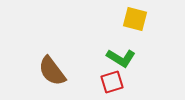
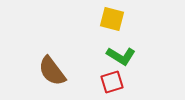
yellow square: moved 23 px left
green L-shape: moved 2 px up
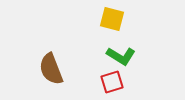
brown semicircle: moved 1 px left, 2 px up; rotated 16 degrees clockwise
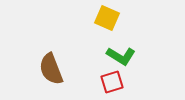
yellow square: moved 5 px left, 1 px up; rotated 10 degrees clockwise
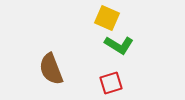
green L-shape: moved 2 px left, 11 px up
red square: moved 1 px left, 1 px down
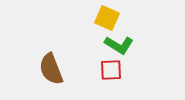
red square: moved 13 px up; rotated 15 degrees clockwise
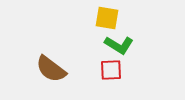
yellow square: rotated 15 degrees counterclockwise
brown semicircle: rotated 32 degrees counterclockwise
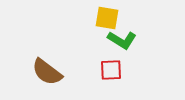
green L-shape: moved 3 px right, 5 px up
brown semicircle: moved 4 px left, 3 px down
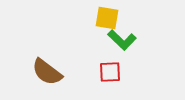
green L-shape: rotated 12 degrees clockwise
red square: moved 1 px left, 2 px down
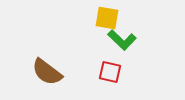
red square: rotated 15 degrees clockwise
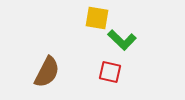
yellow square: moved 10 px left
brown semicircle: rotated 100 degrees counterclockwise
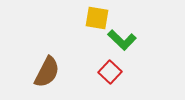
red square: rotated 30 degrees clockwise
